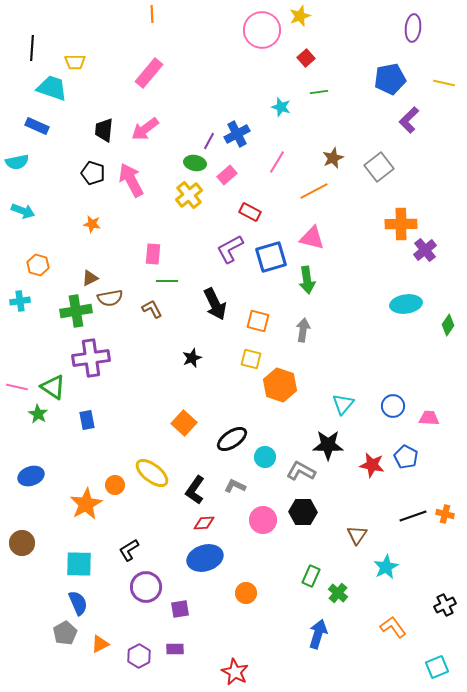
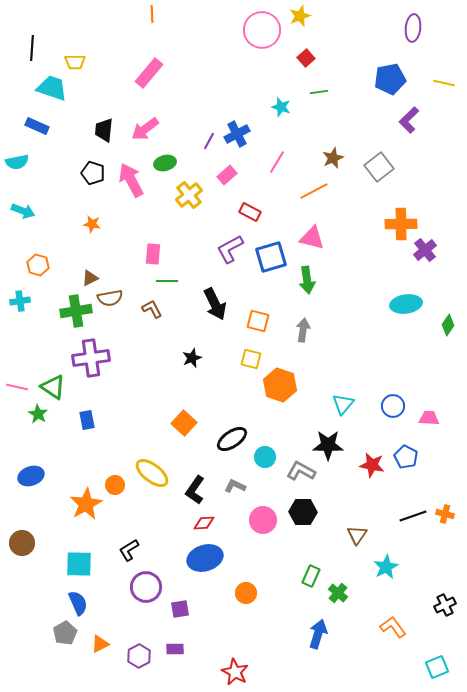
green ellipse at (195, 163): moved 30 px left; rotated 25 degrees counterclockwise
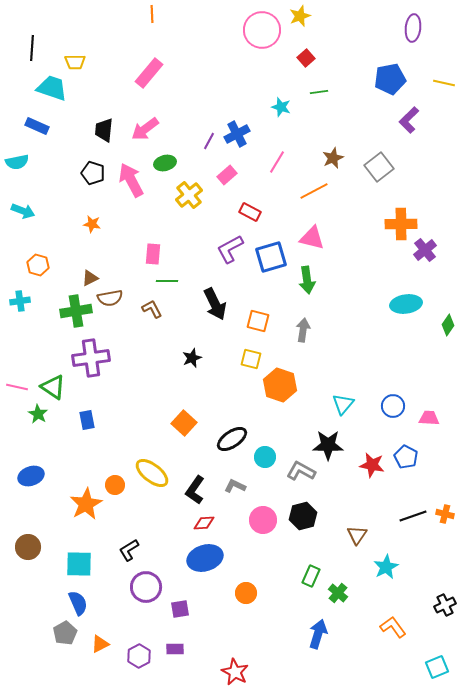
black hexagon at (303, 512): moved 4 px down; rotated 16 degrees counterclockwise
brown circle at (22, 543): moved 6 px right, 4 px down
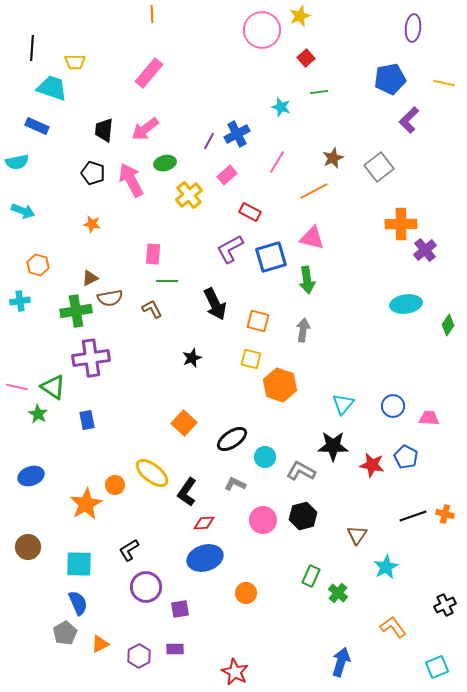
black star at (328, 445): moved 5 px right, 1 px down
gray L-shape at (235, 486): moved 2 px up
black L-shape at (195, 490): moved 8 px left, 2 px down
blue arrow at (318, 634): moved 23 px right, 28 px down
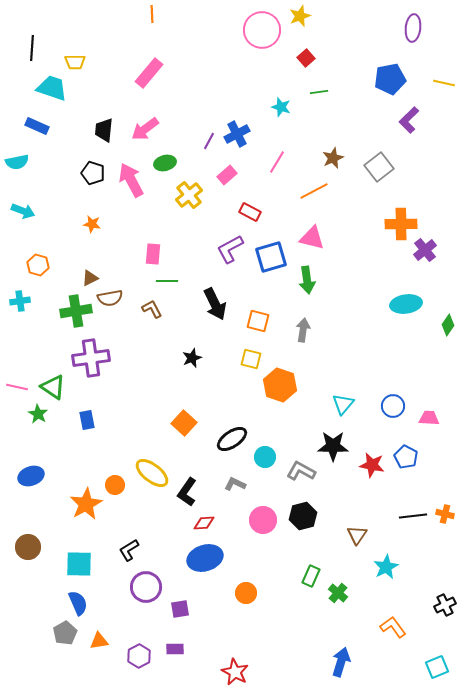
black line at (413, 516): rotated 12 degrees clockwise
orange triangle at (100, 644): moved 1 px left, 3 px up; rotated 18 degrees clockwise
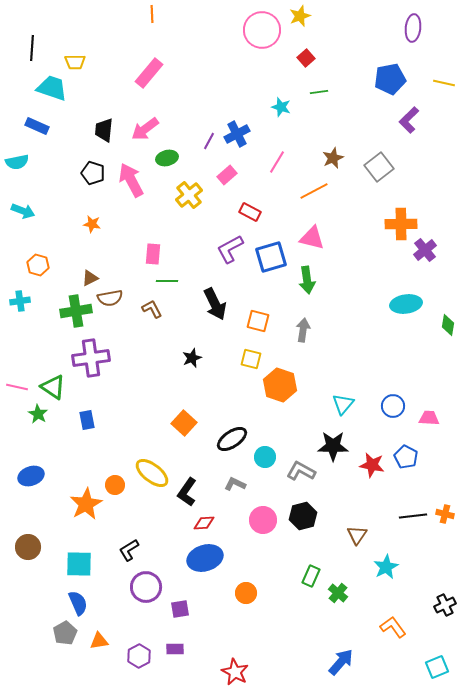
green ellipse at (165, 163): moved 2 px right, 5 px up
green diamond at (448, 325): rotated 25 degrees counterclockwise
blue arrow at (341, 662): rotated 24 degrees clockwise
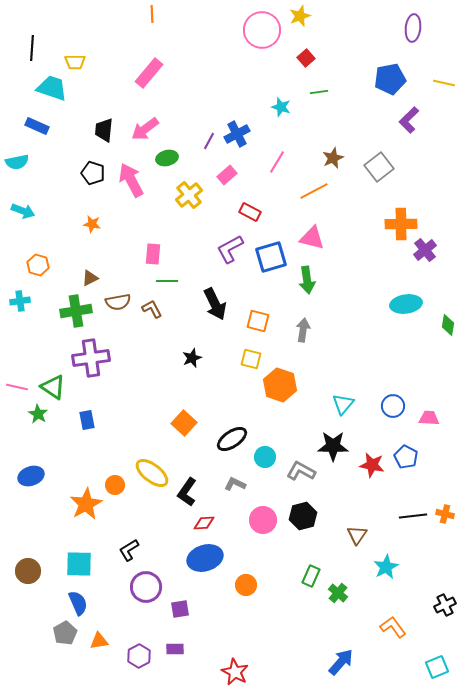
brown semicircle at (110, 298): moved 8 px right, 4 px down
brown circle at (28, 547): moved 24 px down
orange circle at (246, 593): moved 8 px up
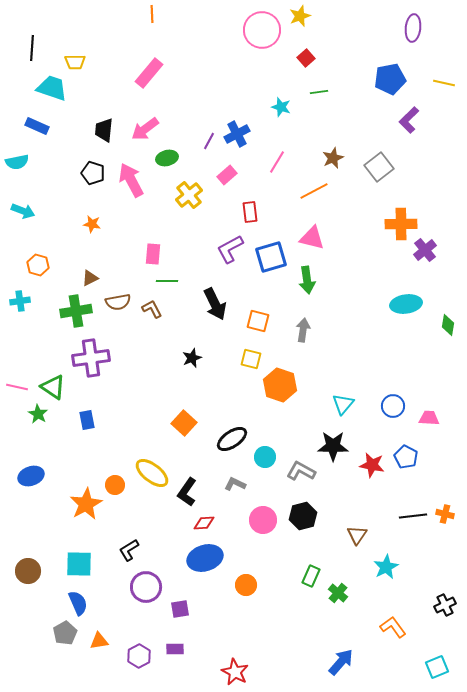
red rectangle at (250, 212): rotated 55 degrees clockwise
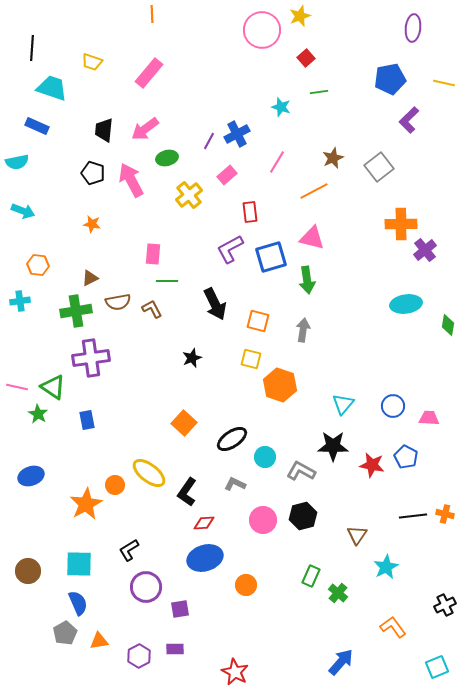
yellow trapezoid at (75, 62): moved 17 px right; rotated 20 degrees clockwise
orange hexagon at (38, 265): rotated 10 degrees counterclockwise
yellow ellipse at (152, 473): moved 3 px left
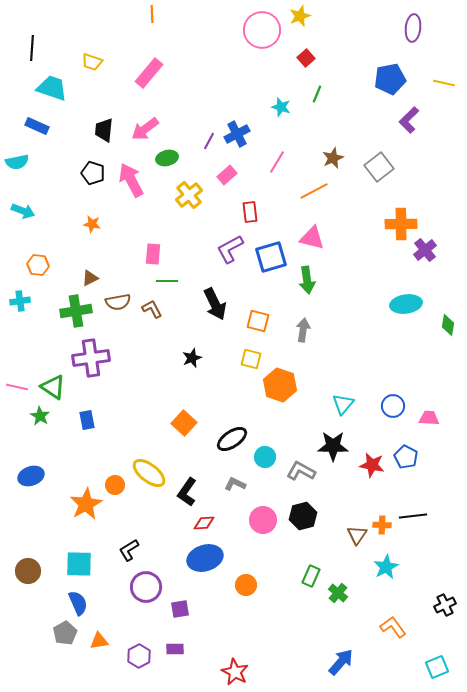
green line at (319, 92): moved 2 px left, 2 px down; rotated 60 degrees counterclockwise
green star at (38, 414): moved 2 px right, 2 px down
orange cross at (445, 514): moved 63 px left, 11 px down; rotated 12 degrees counterclockwise
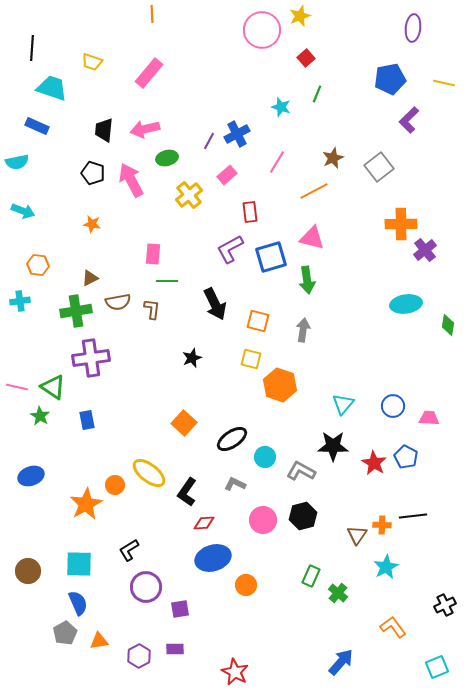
pink arrow at (145, 129): rotated 24 degrees clockwise
brown L-shape at (152, 309): rotated 35 degrees clockwise
red star at (372, 465): moved 2 px right, 2 px up; rotated 20 degrees clockwise
blue ellipse at (205, 558): moved 8 px right
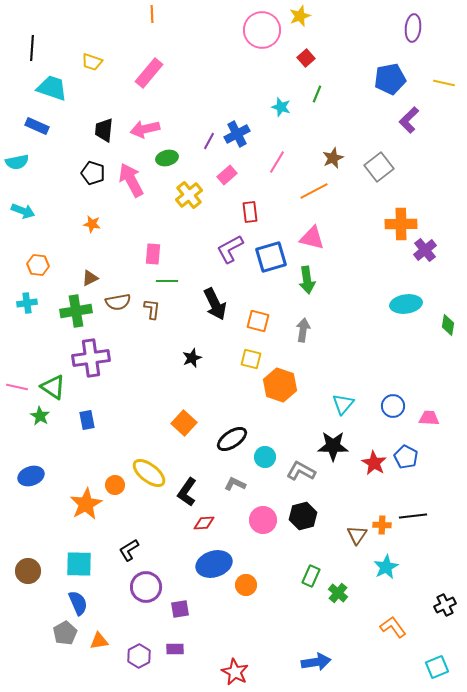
cyan cross at (20, 301): moved 7 px right, 2 px down
blue ellipse at (213, 558): moved 1 px right, 6 px down
blue arrow at (341, 662): moved 25 px left; rotated 40 degrees clockwise
